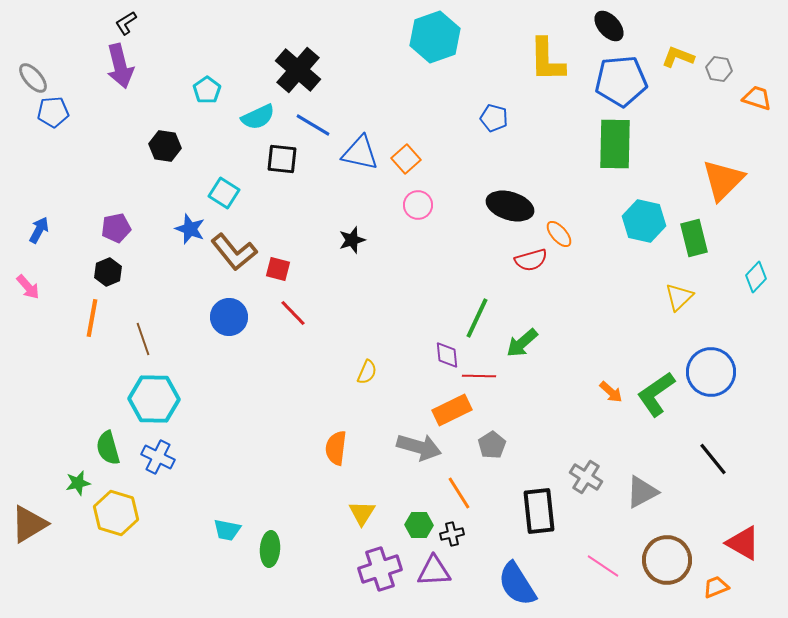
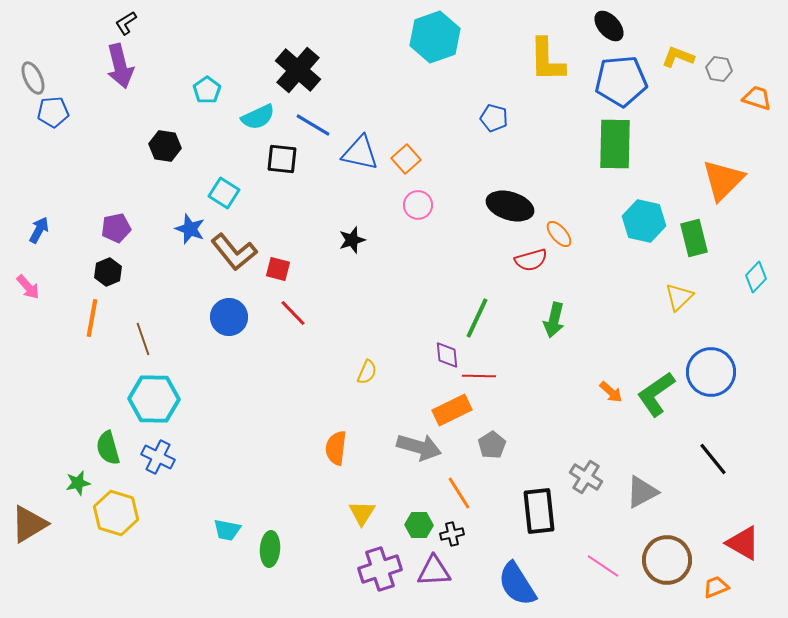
gray ellipse at (33, 78): rotated 16 degrees clockwise
green arrow at (522, 343): moved 32 px right, 23 px up; rotated 36 degrees counterclockwise
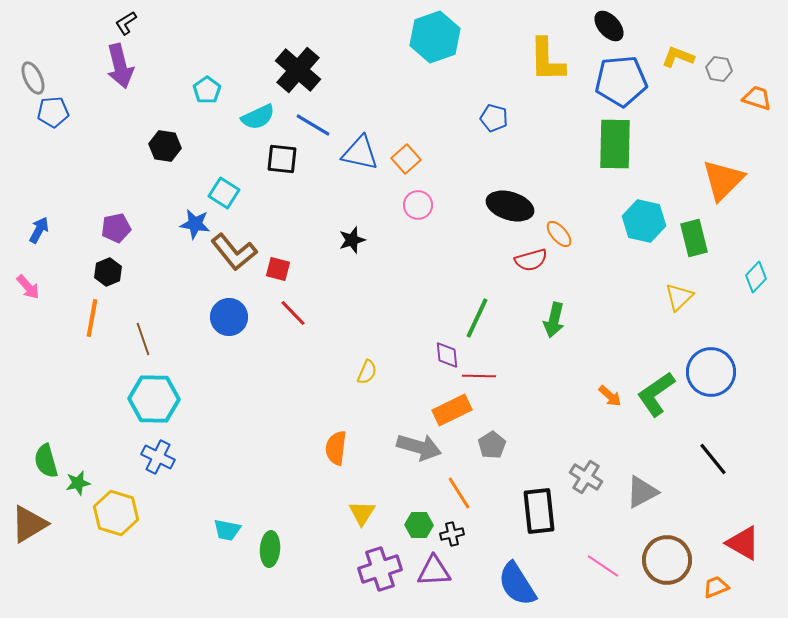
blue star at (190, 229): moved 5 px right, 5 px up; rotated 12 degrees counterclockwise
orange arrow at (611, 392): moved 1 px left, 4 px down
green semicircle at (108, 448): moved 62 px left, 13 px down
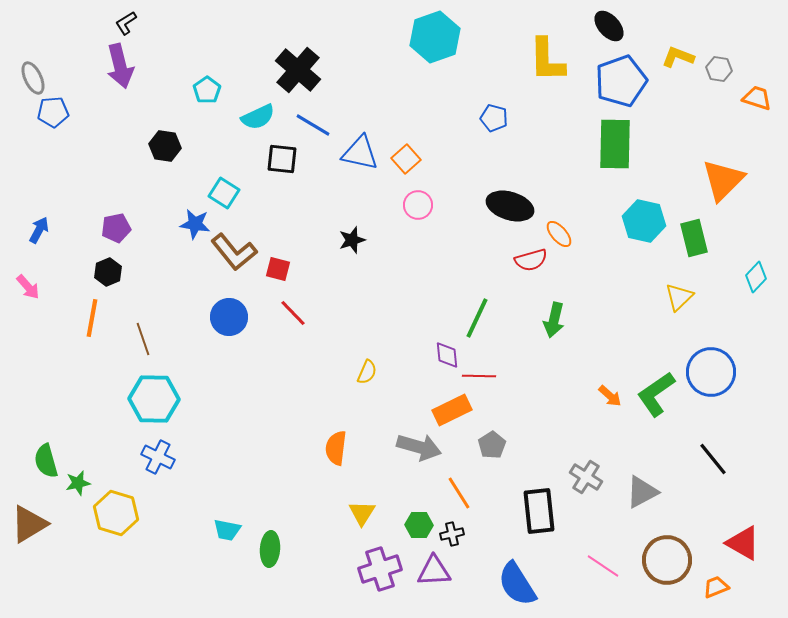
blue pentagon at (621, 81): rotated 15 degrees counterclockwise
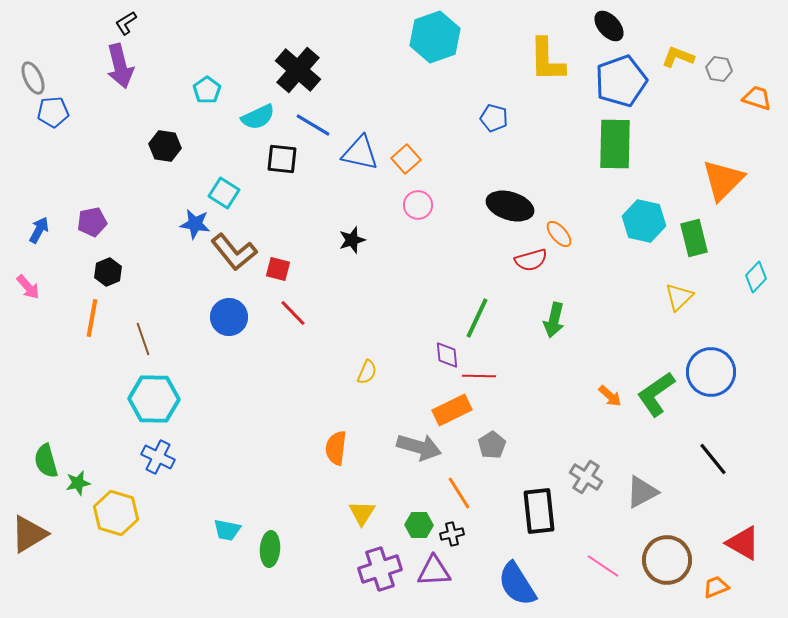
purple pentagon at (116, 228): moved 24 px left, 6 px up
brown triangle at (29, 524): moved 10 px down
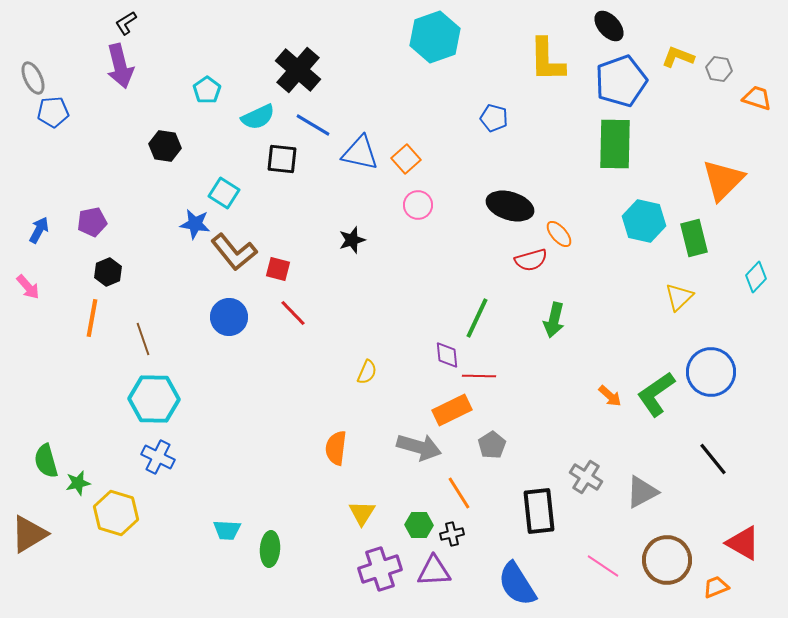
cyan trapezoid at (227, 530): rotated 8 degrees counterclockwise
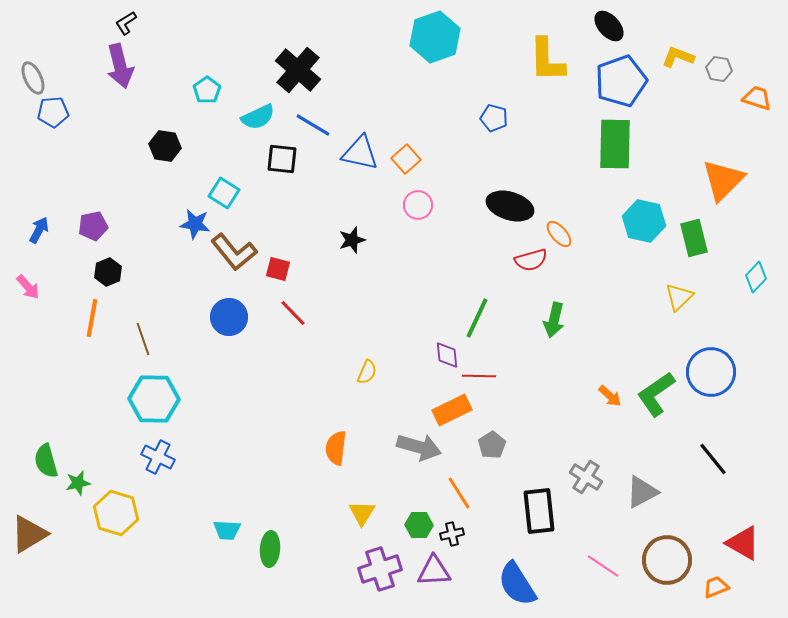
purple pentagon at (92, 222): moved 1 px right, 4 px down
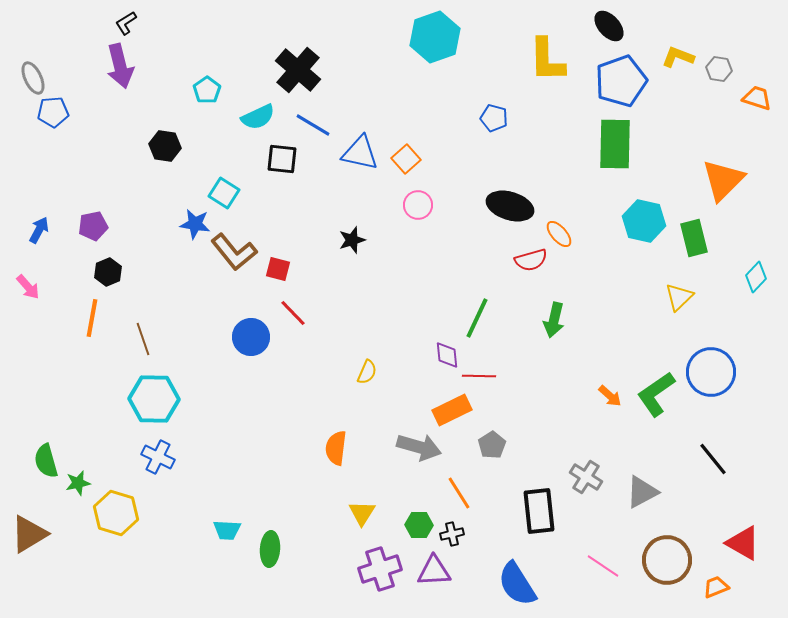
blue circle at (229, 317): moved 22 px right, 20 px down
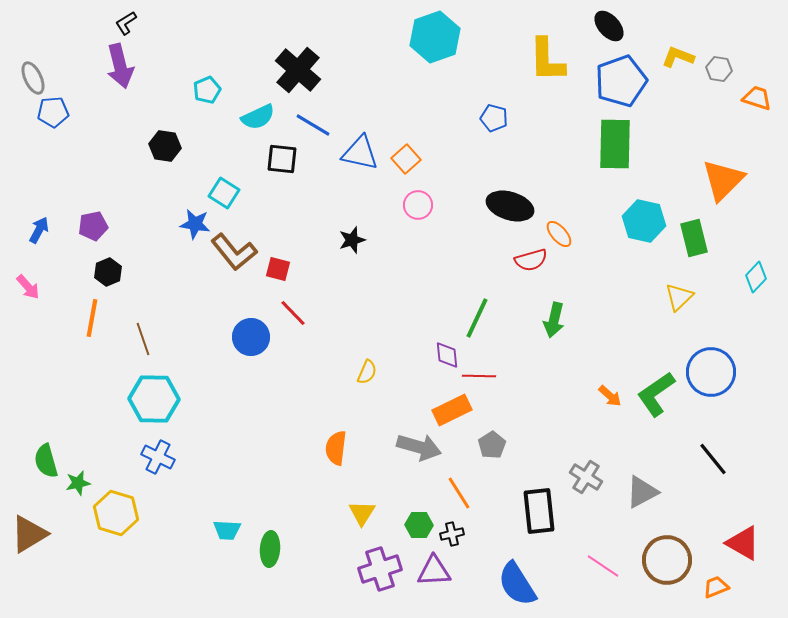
cyan pentagon at (207, 90): rotated 12 degrees clockwise
